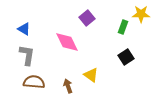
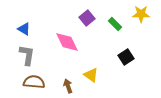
green rectangle: moved 8 px left, 3 px up; rotated 64 degrees counterclockwise
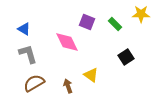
purple square: moved 4 px down; rotated 28 degrees counterclockwise
gray L-shape: moved 1 px right, 1 px up; rotated 25 degrees counterclockwise
brown semicircle: moved 1 px down; rotated 35 degrees counterclockwise
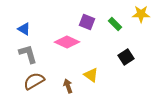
pink diamond: rotated 40 degrees counterclockwise
brown semicircle: moved 2 px up
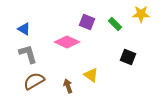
black square: moved 2 px right; rotated 35 degrees counterclockwise
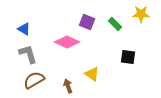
black square: rotated 14 degrees counterclockwise
yellow triangle: moved 1 px right, 1 px up
brown semicircle: moved 1 px up
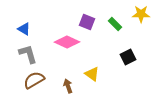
black square: rotated 35 degrees counterclockwise
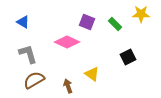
blue triangle: moved 1 px left, 7 px up
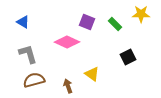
brown semicircle: rotated 15 degrees clockwise
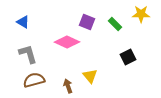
yellow triangle: moved 2 px left, 2 px down; rotated 14 degrees clockwise
